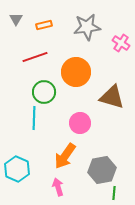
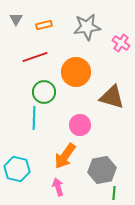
pink circle: moved 2 px down
cyan hexagon: rotated 10 degrees counterclockwise
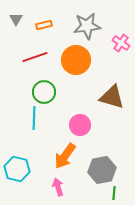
gray star: moved 1 px up
orange circle: moved 12 px up
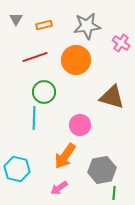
pink arrow: moved 1 px right, 1 px down; rotated 108 degrees counterclockwise
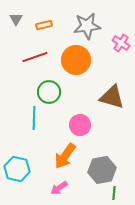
green circle: moved 5 px right
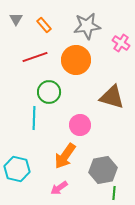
orange rectangle: rotated 63 degrees clockwise
gray hexagon: moved 1 px right
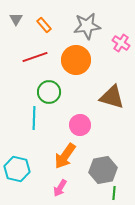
pink arrow: moved 1 px right; rotated 24 degrees counterclockwise
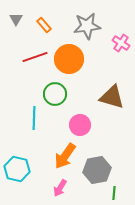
orange circle: moved 7 px left, 1 px up
green circle: moved 6 px right, 2 px down
gray hexagon: moved 6 px left
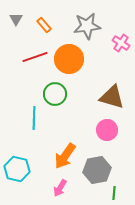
pink circle: moved 27 px right, 5 px down
